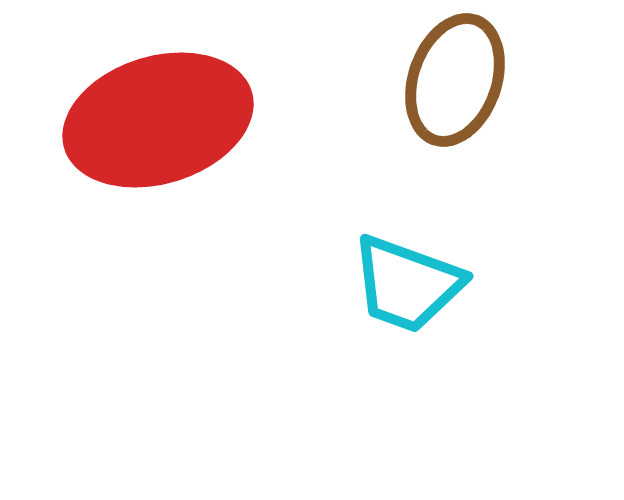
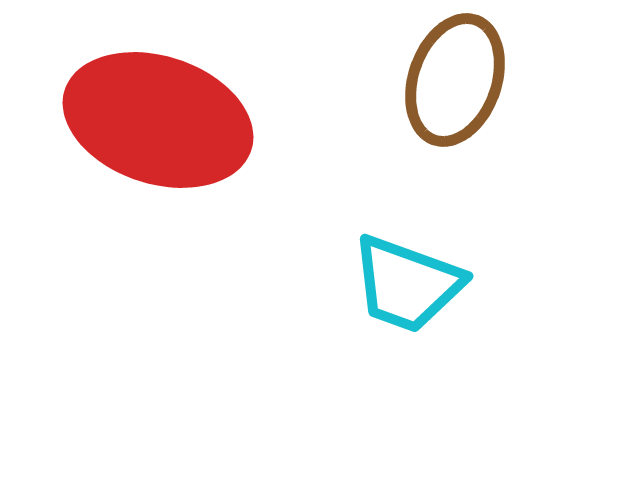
red ellipse: rotated 35 degrees clockwise
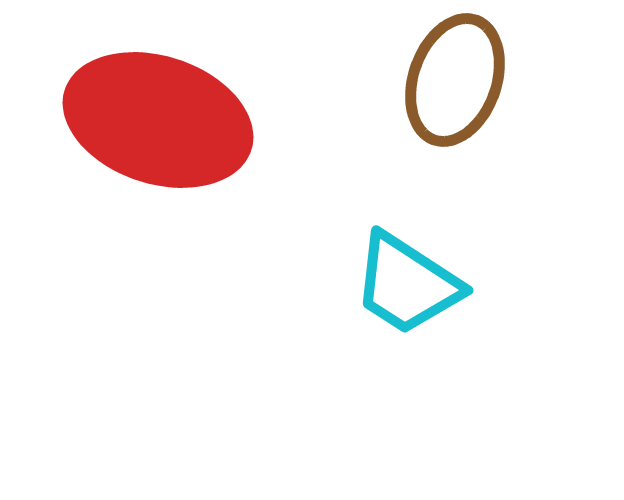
cyan trapezoid: rotated 13 degrees clockwise
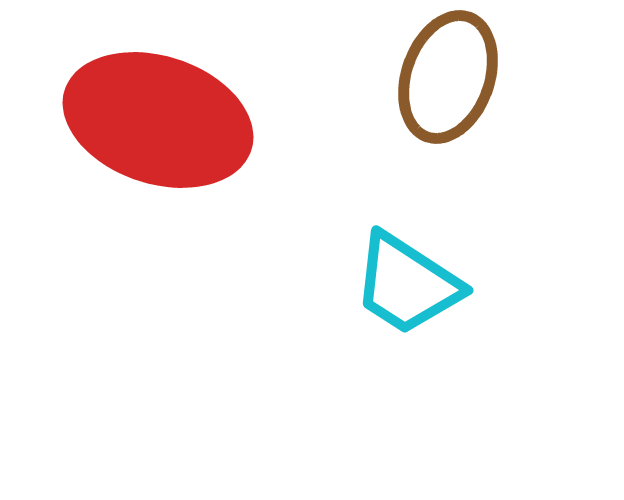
brown ellipse: moved 7 px left, 3 px up
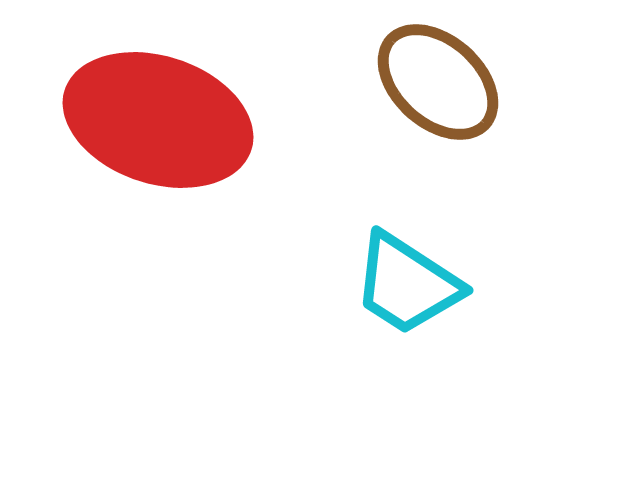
brown ellipse: moved 10 px left, 5 px down; rotated 67 degrees counterclockwise
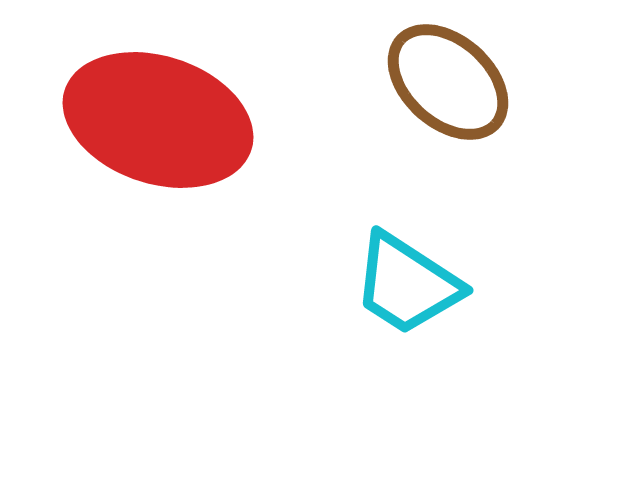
brown ellipse: moved 10 px right
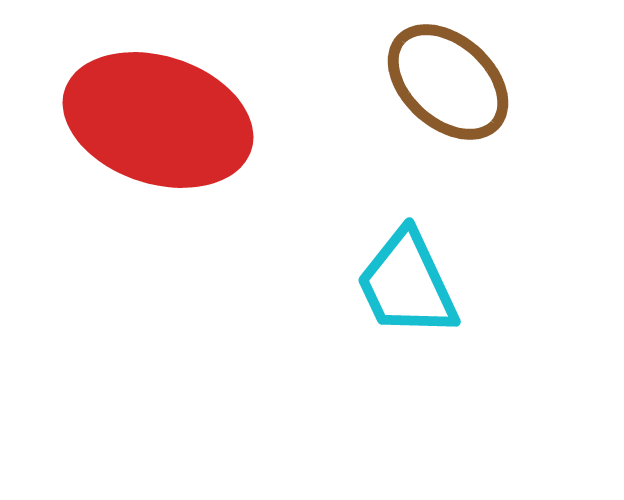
cyan trapezoid: rotated 32 degrees clockwise
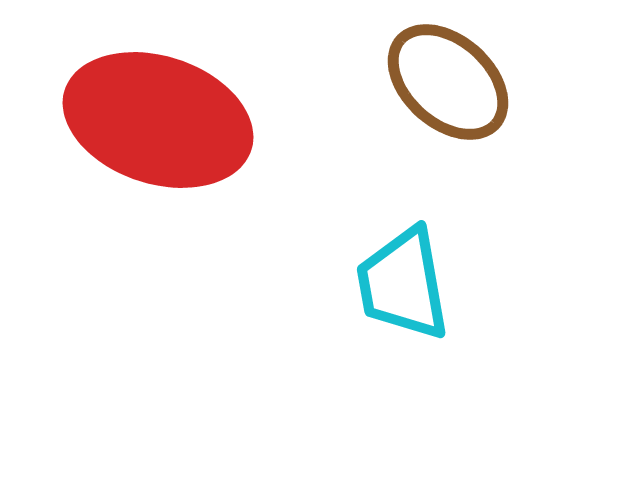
cyan trapezoid: moved 4 px left; rotated 15 degrees clockwise
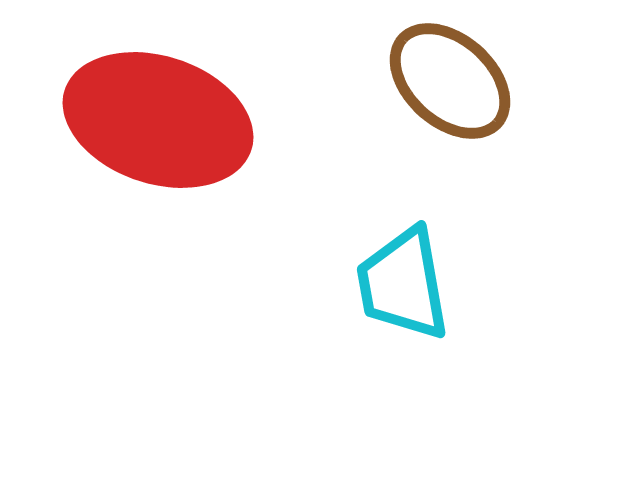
brown ellipse: moved 2 px right, 1 px up
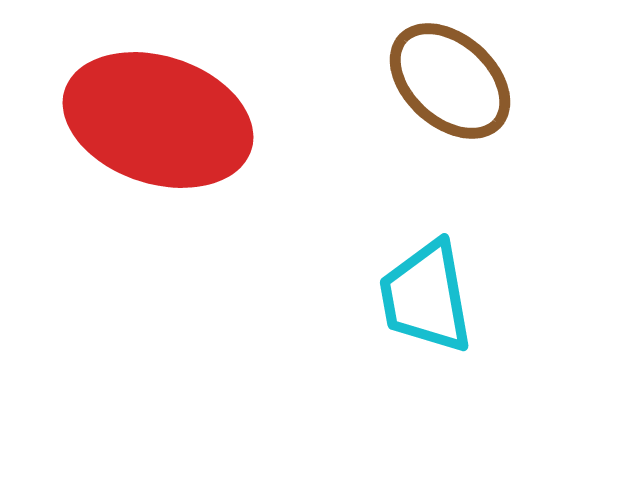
cyan trapezoid: moved 23 px right, 13 px down
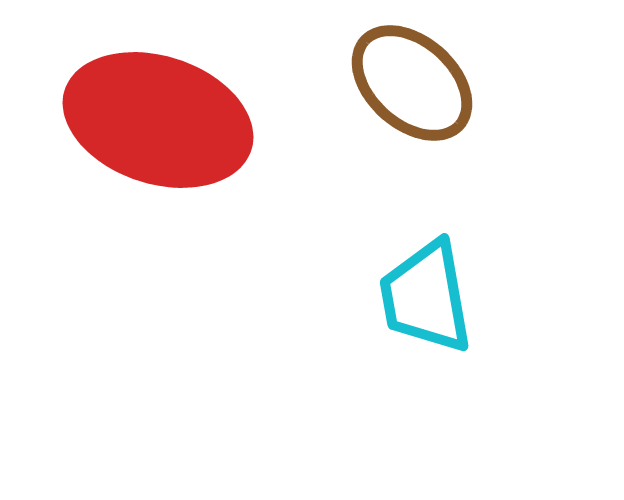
brown ellipse: moved 38 px left, 2 px down
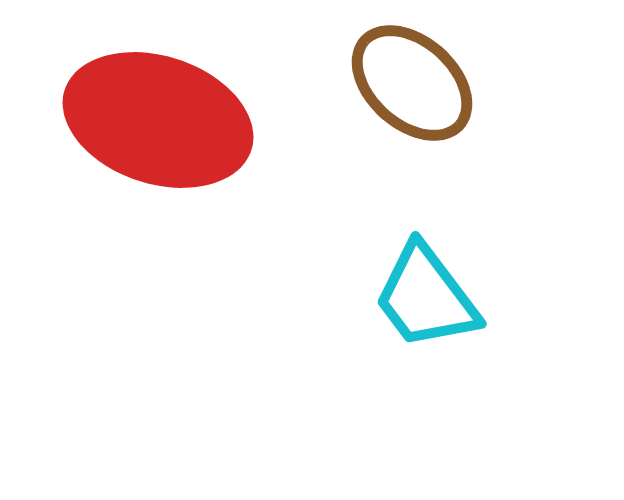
cyan trapezoid: rotated 27 degrees counterclockwise
